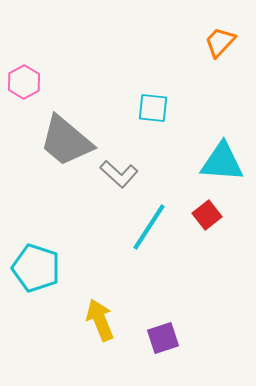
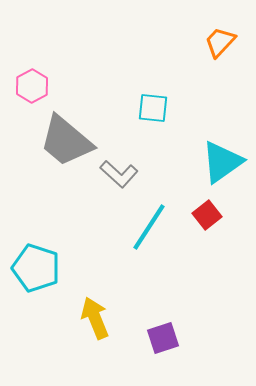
pink hexagon: moved 8 px right, 4 px down
cyan triangle: rotated 39 degrees counterclockwise
yellow arrow: moved 5 px left, 2 px up
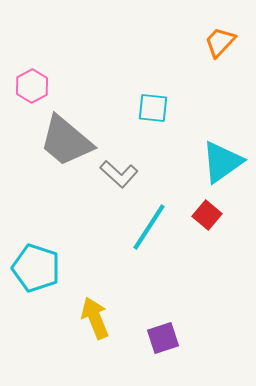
red square: rotated 12 degrees counterclockwise
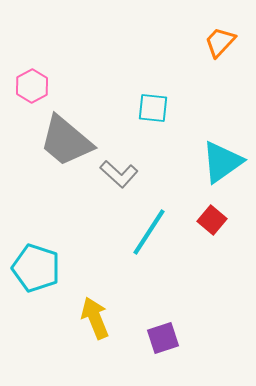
red square: moved 5 px right, 5 px down
cyan line: moved 5 px down
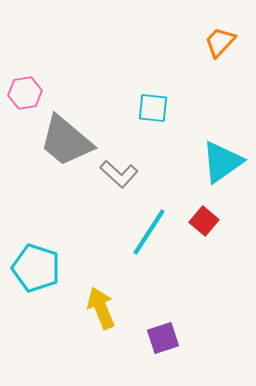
pink hexagon: moved 7 px left, 7 px down; rotated 20 degrees clockwise
red square: moved 8 px left, 1 px down
yellow arrow: moved 6 px right, 10 px up
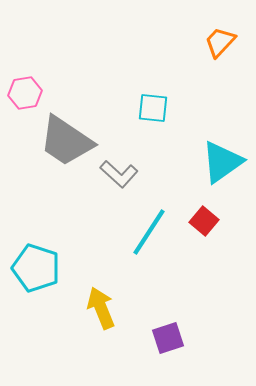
gray trapezoid: rotated 6 degrees counterclockwise
purple square: moved 5 px right
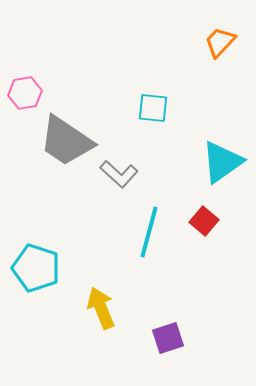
cyan line: rotated 18 degrees counterclockwise
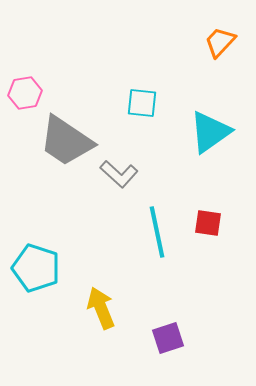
cyan square: moved 11 px left, 5 px up
cyan triangle: moved 12 px left, 30 px up
red square: moved 4 px right, 2 px down; rotated 32 degrees counterclockwise
cyan line: moved 8 px right; rotated 27 degrees counterclockwise
